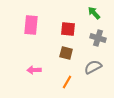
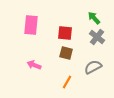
green arrow: moved 5 px down
red square: moved 3 px left, 4 px down
gray cross: moved 1 px left, 1 px up; rotated 21 degrees clockwise
pink arrow: moved 5 px up; rotated 24 degrees clockwise
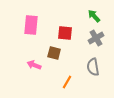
green arrow: moved 2 px up
gray cross: moved 1 px left, 1 px down; rotated 21 degrees clockwise
brown square: moved 12 px left
gray semicircle: rotated 72 degrees counterclockwise
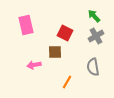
pink rectangle: moved 5 px left; rotated 18 degrees counterclockwise
red square: rotated 21 degrees clockwise
gray cross: moved 2 px up
brown square: moved 1 px right, 1 px up; rotated 16 degrees counterclockwise
pink arrow: rotated 32 degrees counterclockwise
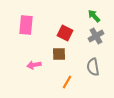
pink rectangle: rotated 18 degrees clockwise
brown square: moved 4 px right, 2 px down
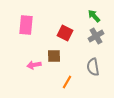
brown square: moved 5 px left, 2 px down
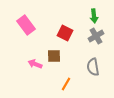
green arrow: rotated 144 degrees counterclockwise
pink rectangle: rotated 42 degrees counterclockwise
pink arrow: moved 1 px right, 1 px up; rotated 32 degrees clockwise
orange line: moved 1 px left, 2 px down
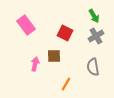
green arrow: rotated 24 degrees counterclockwise
pink arrow: rotated 80 degrees clockwise
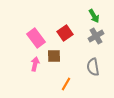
pink rectangle: moved 10 px right, 13 px down
red square: rotated 28 degrees clockwise
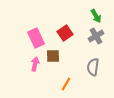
green arrow: moved 2 px right
pink rectangle: rotated 12 degrees clockwise
brown square: moved 1 px left
gray semicircle: rotated 18 degrees clockwise
